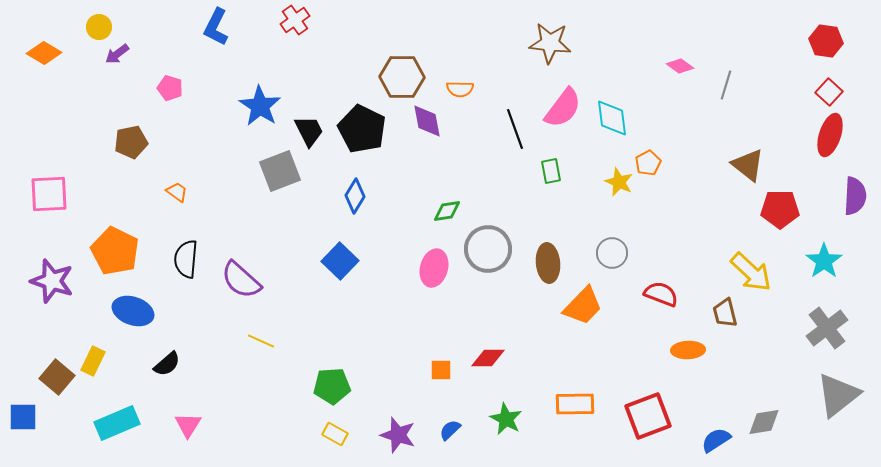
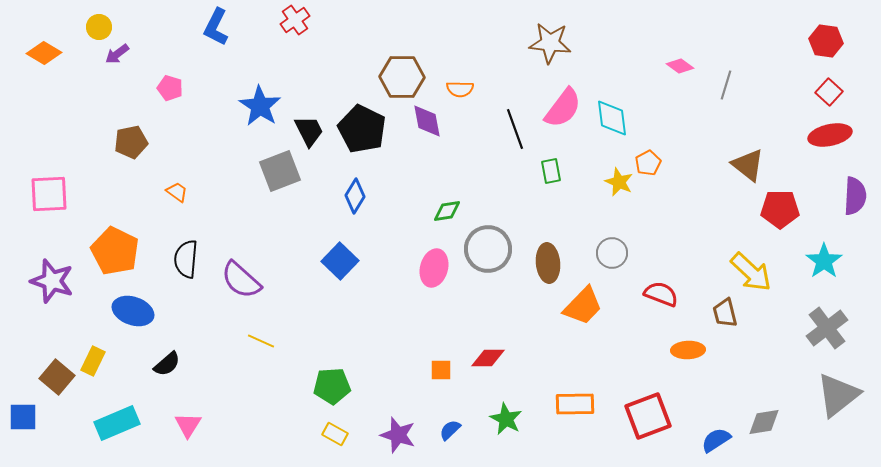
red ellipse at (830, 135): rotated 60 degrees clockwise
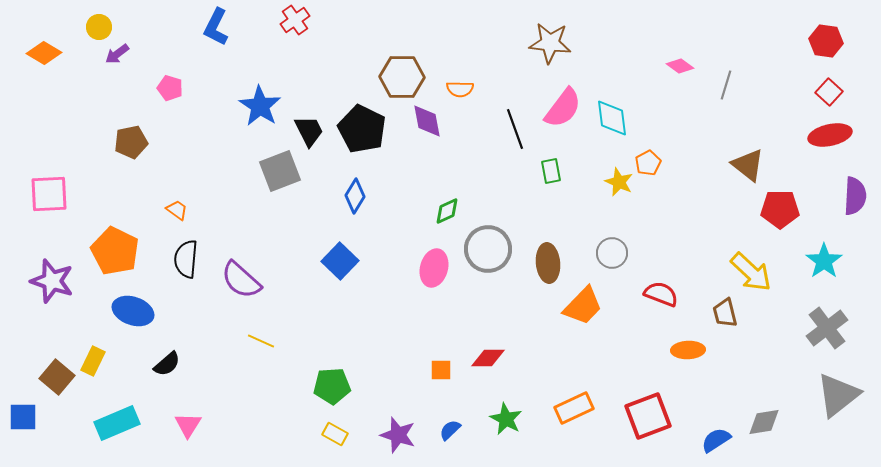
orange trapezoid at (177, 192): moved 18 px down
green diamond at (447, 211): rotated 16 degrees counterclockwise
orange rectangle at (575, 404): moved 1 px left, 4 px down; rotated 24 degrees counterclockwise
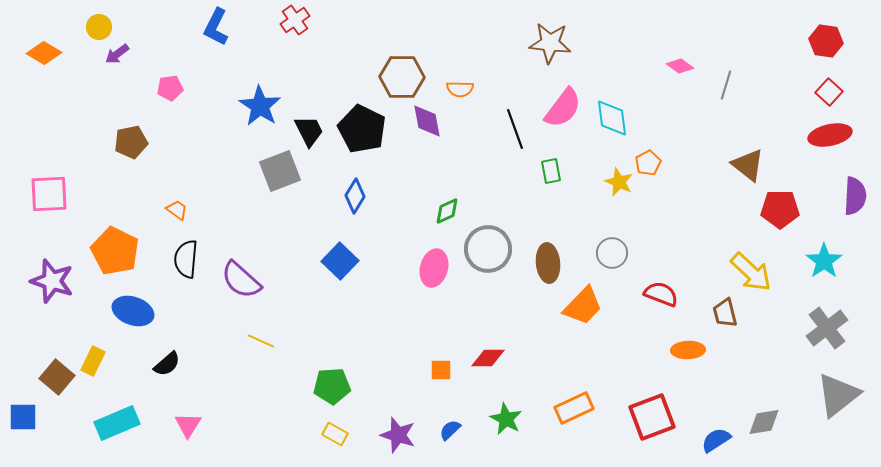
pink pentagon at (170, 88): rotated 25 degrees counterclockwise
red square at (648, 416): moved 4 px right, 1 px down
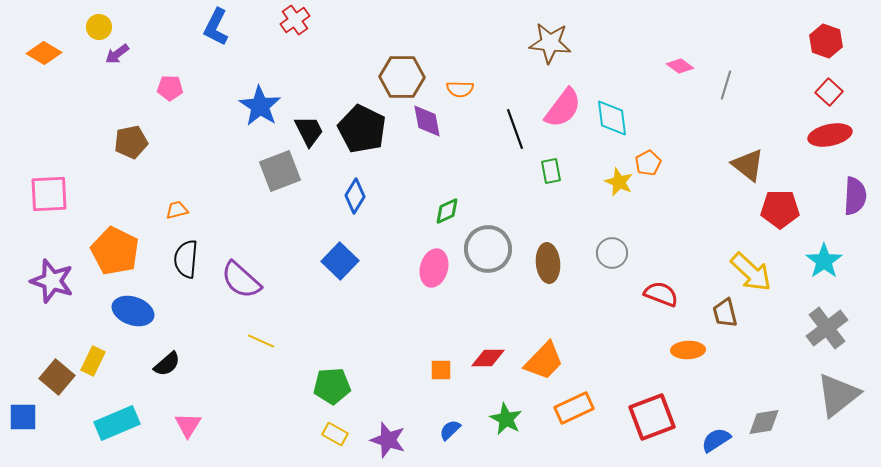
red hexagon at (826, 41): rotated 12 degrees clockwise
pink pentagon at (170, 88): rotated 10 degrees clockwise
orange trapezoid at (177, 210): rotated 50 degrees counterclockwise
orange trapezoid at (583, 306): moved 39 px left, 55 px down
purple star at (398, 435): moved 10 px left, 5 px down
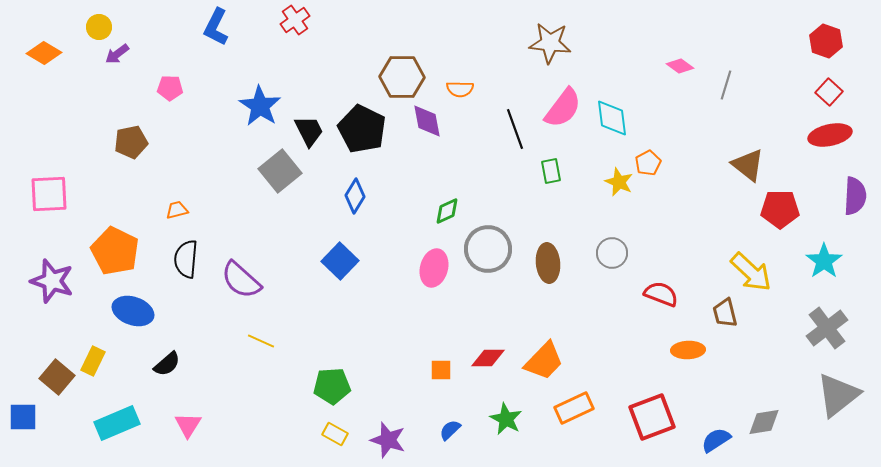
gray square at (280, 171): rotated 18 degrees counterclockwise
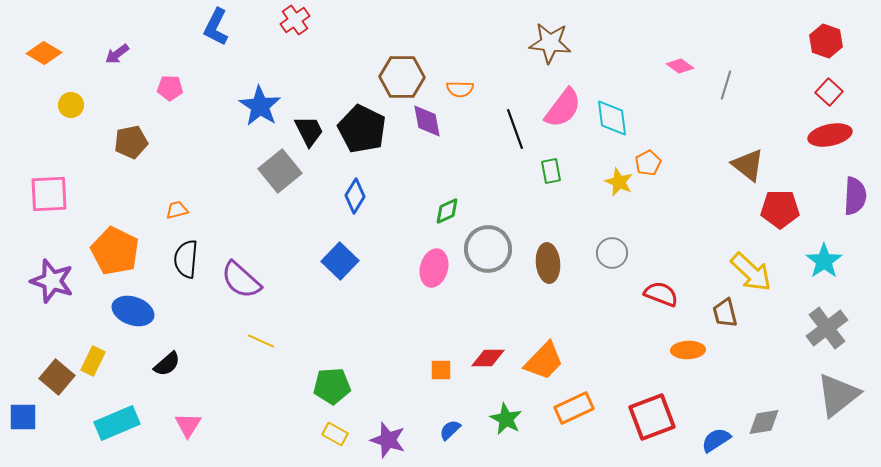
yellow circle at (99, 27): moved 28 px left, 78 px down
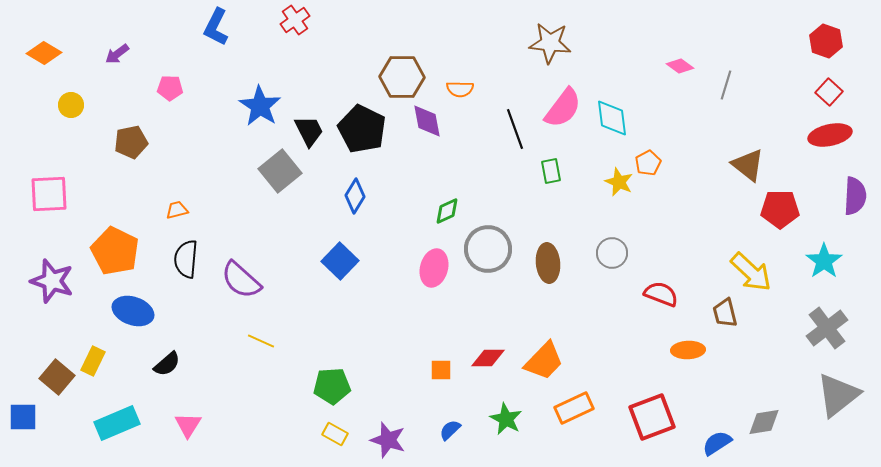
blue semicircle at (716, 440): moved 1 px right, 3 px down
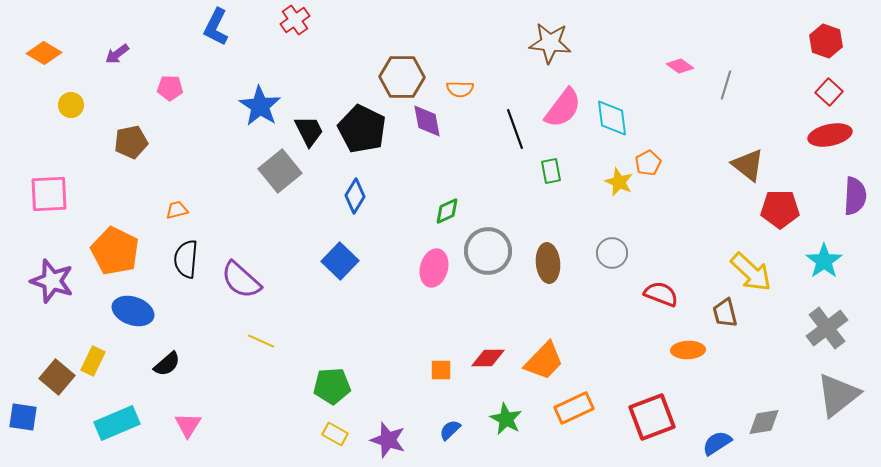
gray circle at (488, 249): moved 2 px down
blue square at (23, 417): rotated 8 degrees clockwise
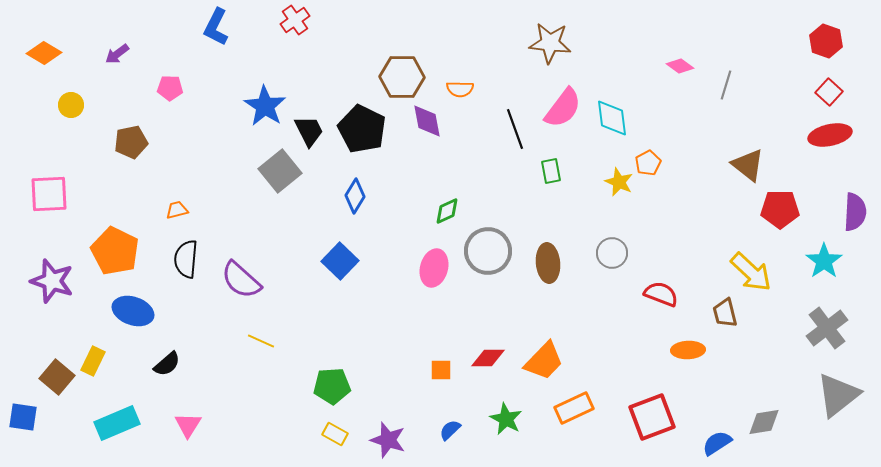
blue star at (260, 106): moved 5 px right
purple semicircle at (855, 196): moved 16 px down
